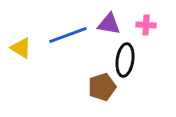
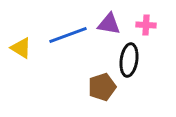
black ellipse: moved 4 px right
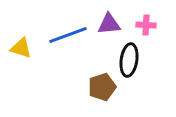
purple triangle: rotated 15 degrees counterclockwise
yellow triangle: rotated 15 degrees counterclockwise
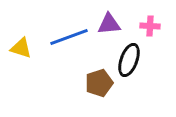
pink cross: moved 4 px right, 1 px down
blue line: moved 1 px right, 2 px down
black ellipse: rotated 12 degrees clockwise
brown pentagon: moved 3 px left, 4 px up
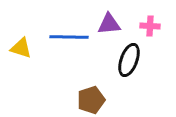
blue line: rotated 21 degrees clockwise
brown pentagon: moved 8 px left, 17 px down
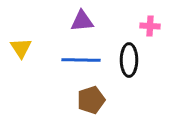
purple triangle: moved 27 px left, 3 px up
blue line: moved 12 px right, 23 px down
yellow triangle: rotated 40 degrees clockwise
black ellipse: rotated 20 degrees counterclockwise
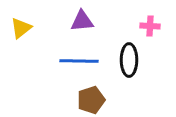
yellow triangle: moved 20 px up; rotated 25 degrees clockwise
blue line: moved 2 px left, 1 px down
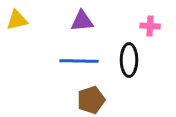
yellow triangle: moved 4 px left, 8 px up; rotated 25 degrees clockwise
